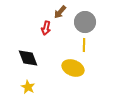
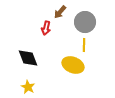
yellow ellipse: moved 3 px up
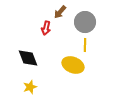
yellow line: moved 1 px right
yellow star: moved 2 px right; rotated 24 degrees clockwise
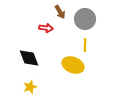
brown arrow: rotated 72 degrees counterclockwise
gray circle: moved 3 px up
red arrow: rotated 96 degrees counterclockwise
black diamond: moved 1 px right
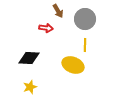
brown arrow: moved 2 px left, 1 px up
black diamond: rotated 65 degrees counterclockwise
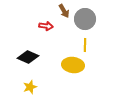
brown arrow: moved 6 px right
red arrow: moved 2 px up
black diamond: moved 1 px left, 1 px up; rotated 20 degrees clockwise
yellow ellipse: rotated 15 degrees counterclockwise
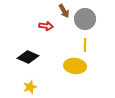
yellow ellipse: moved 2 px right, 1 px down
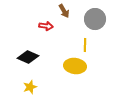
gray circle: moved 10 px right
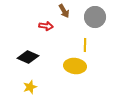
gray circle: moved 2 px up
